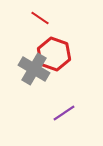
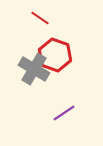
red hexagon: moved 1 px right, 1 px down
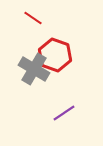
red line: moved 7 px left
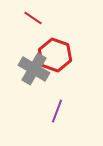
purple line: moved 7 px left, 2 px up; rotated 35 degrees counterclockwise
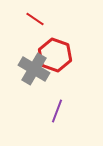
red line: moved 2 px right, 1 px down
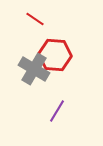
red hexagon: rotated 16 degrees counterclockwise
purple line: rotated 10 degrees clockwise
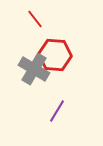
red line: rotated 18 degrees clockwise
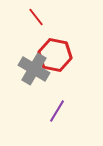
red line: moved 1 px right, 2 px up
red hexagon: rotated 8 degrees clockwise
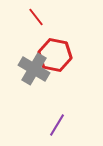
purple line: moved 14 px down
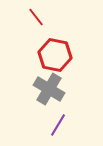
gray cross: moved 15 px right, 20 px down
purple line: moved 1 px right
